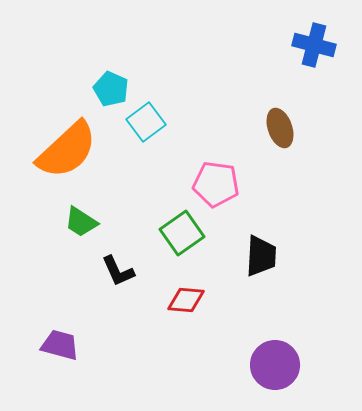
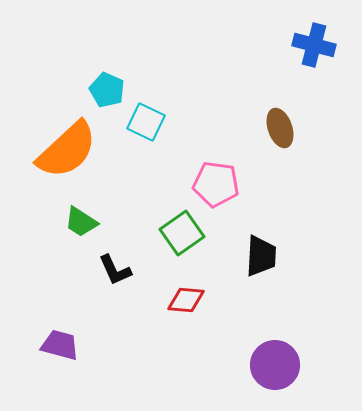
cyan pentagon: moved 4 px left, 1 px down
cyan square: rotated 27 degrees counterclockwise
black L-shape: moved 3 px left, 1 px up
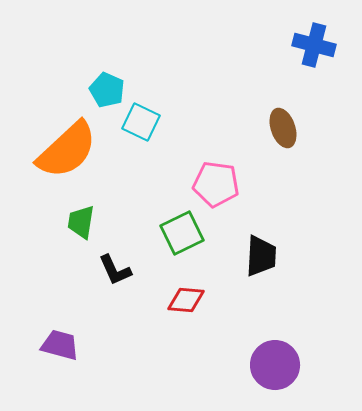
cyan square: moved 5 px left
brown ellipse: moved 3 px right
green trapezoid: rotated 66 degrees clockwise
green square: rotated 9 degrees clockwise
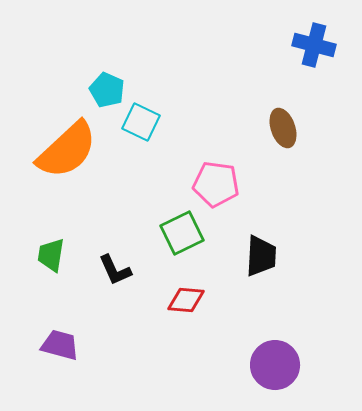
green trapezoid: moved 30 px left, 33 px down
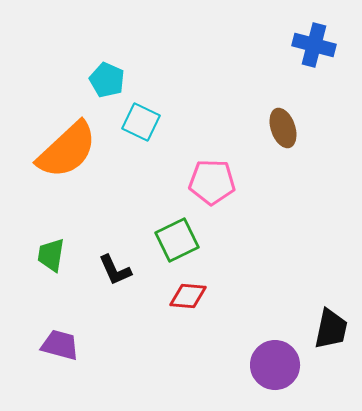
cyan pentagon: moved 10 px up
pink pentagon: moved 4 px left, 2 px up; rotated 6 degrees counterclockwise
green square: moved 5 px left, 7 px down
black trapezoid: moved 70 px right, 73 px down; rotated 9 degrees clockwise
red diamond: moved 2 px right, 4 px up
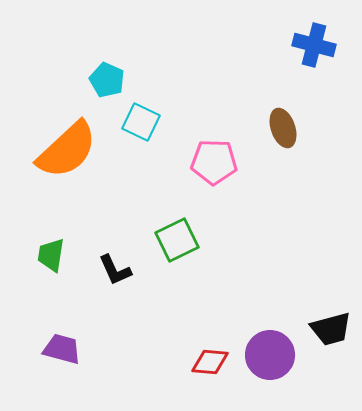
pink pentagon: moved 2 px right, 20 px up
red diamond: moved 22 px right, 66 px down
black trapezoid: rotated 63 degrees clockwise
purple trapezoid: moved 2 px right, 4 px down
purple circle: moved 5 px left, 10 px up
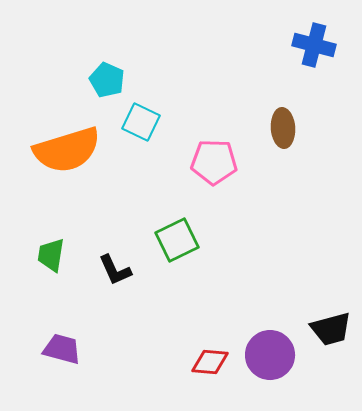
brown ellipse: rotated 15 degrees clockwise
orange semicircle: rotated 26 degrees clockwise
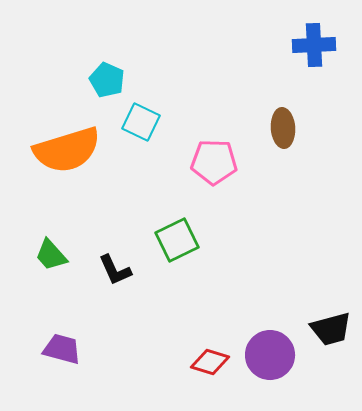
blue cross: rotated 18 degrees counterclockwise
green trapezoid: rotated 51 degrees counterclockwise
red diamond: rotated 12 degrees clockwise
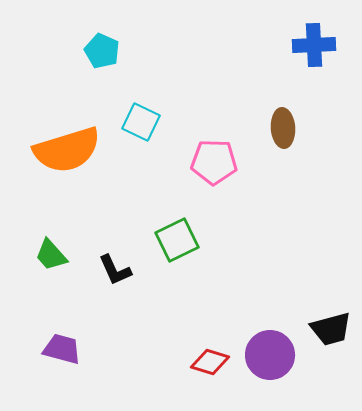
cyan pentagon: moved 5 px left, 29 px up
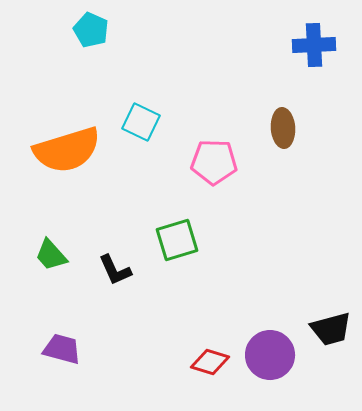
cyan pentagon: moved 11 px left, 21 px up
green square: rotated 9 degrees clockwise
